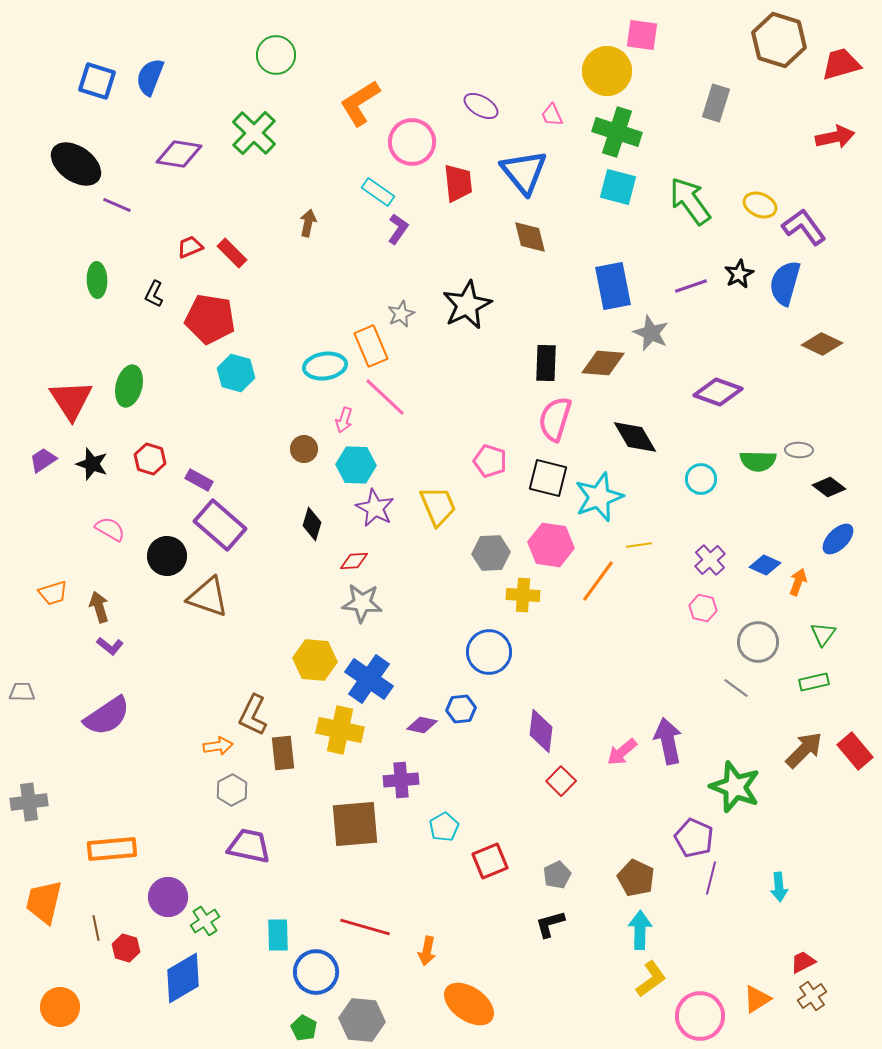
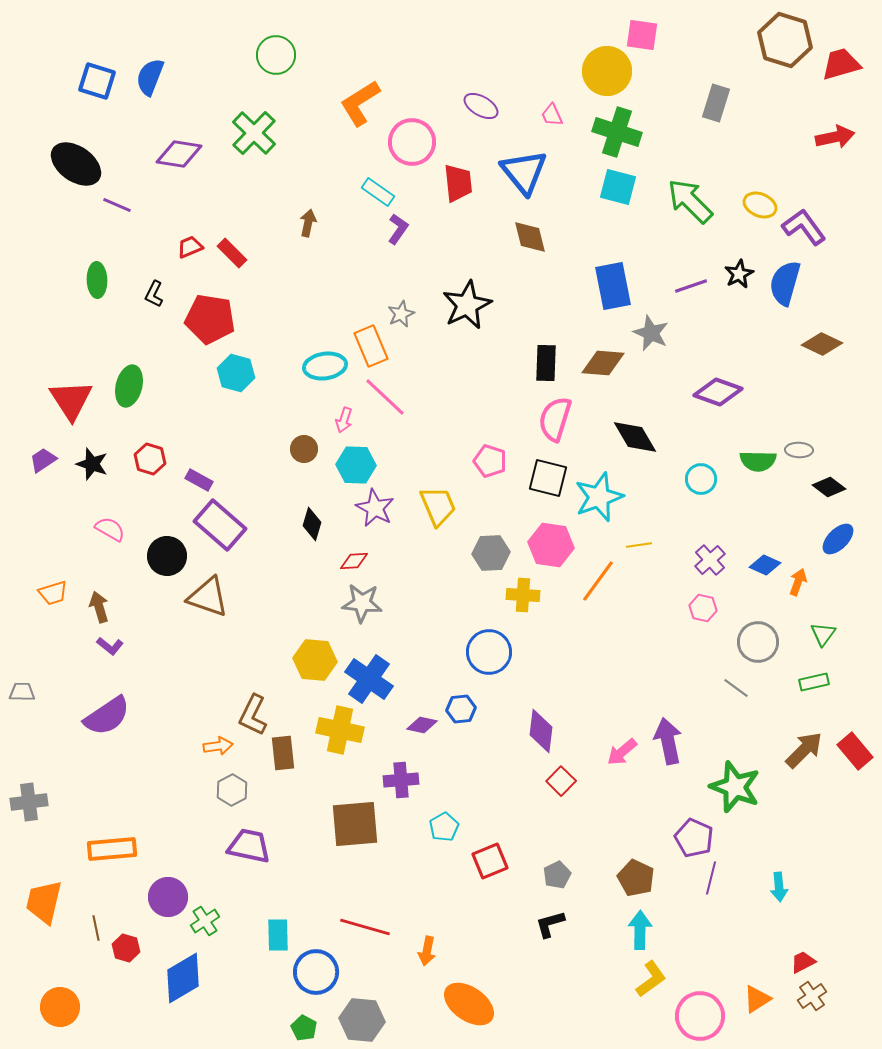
brown hexagon at (779, 40): moved 6 px right
green arrow at (690, 201): rotated 9 degrees counterclockwise
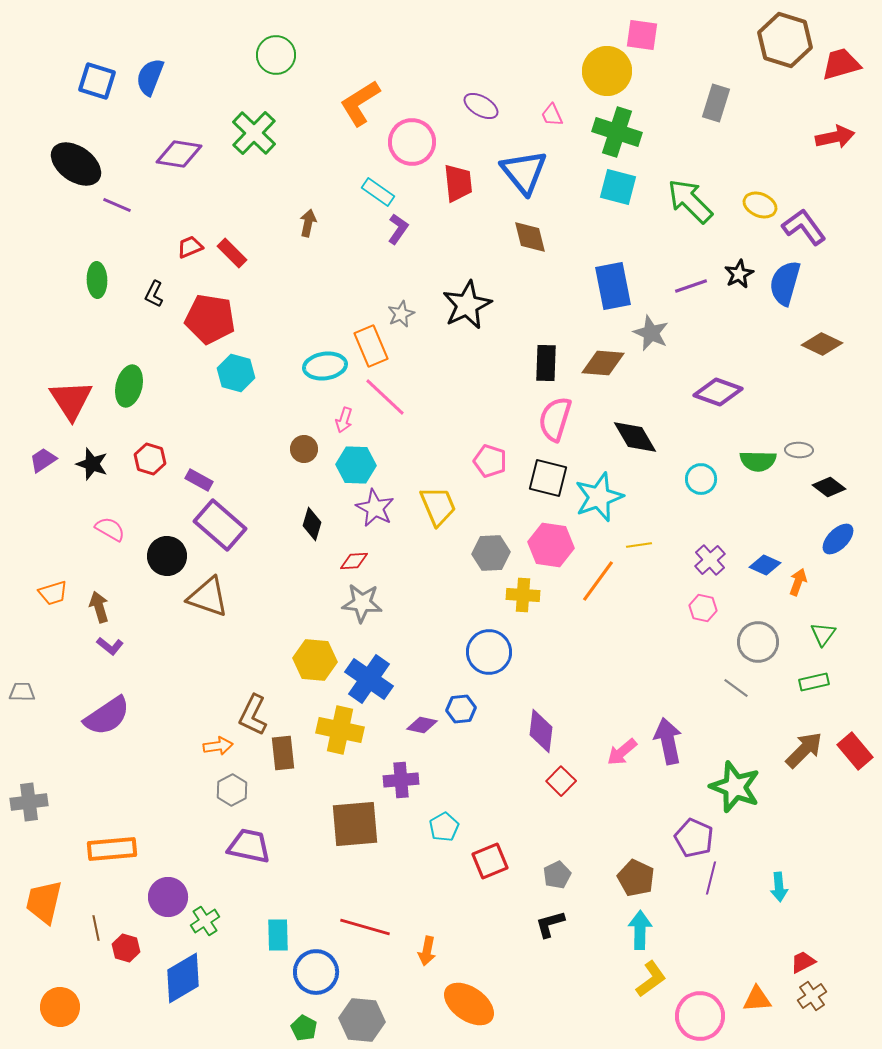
orange triangle at (757, 999): rotated 28 degrees clockwise
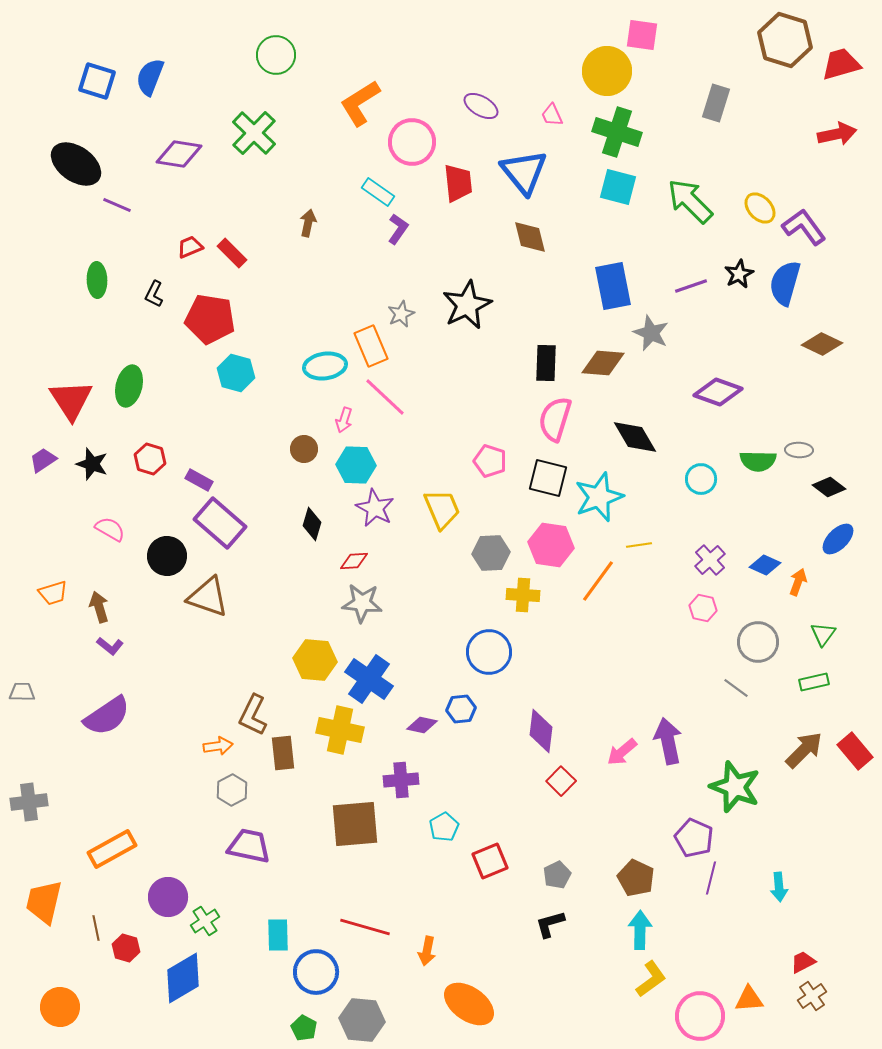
red arrow at (835, 137): moved 2 px right, 3 px up
yellow ellipse at (760, 205): moved 3 px down; rotated 24 degrees clockwise
yellow trapezoid at (438, 506): moved 4 px right, 3 px down
purple rectangle at (220, 525): moved 2 px up
orange rectangle at (112, 849): rotated 24 degrees counterclockwise
orange triangle at (757, 999): moved 8 px left
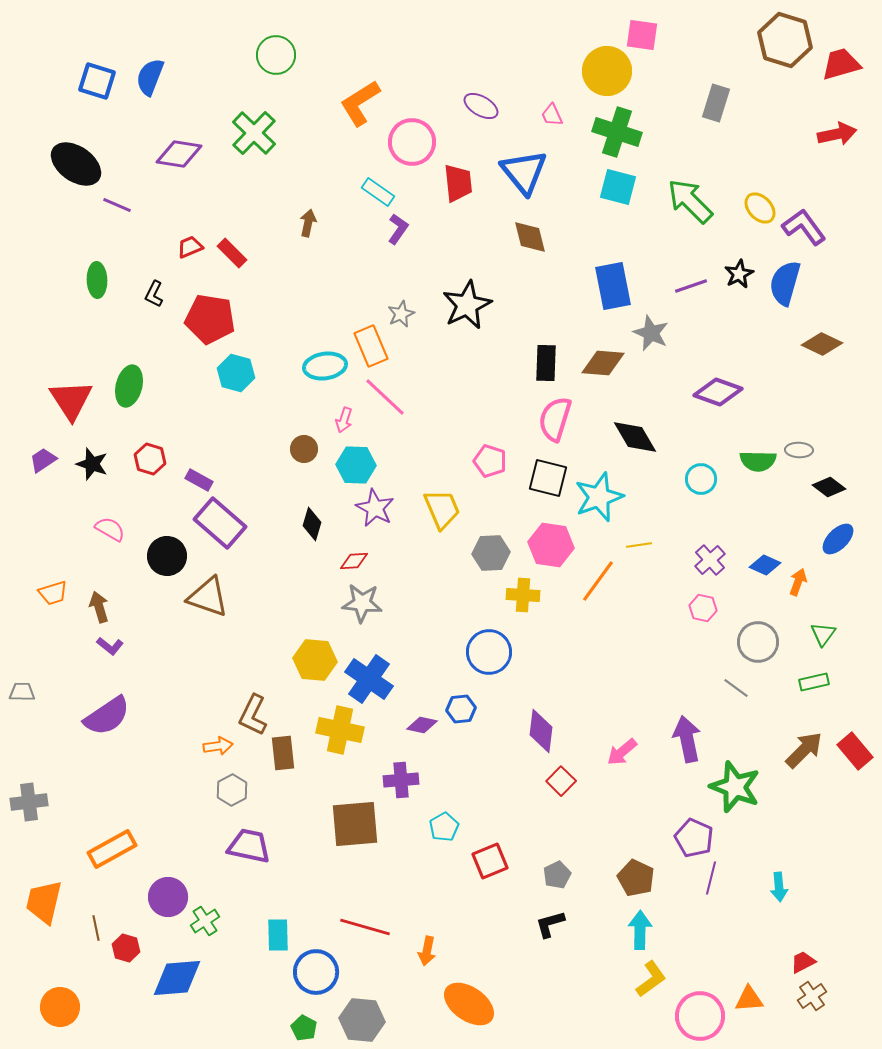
purple arrow at (668, 741): moved 19 px right, 2 px up
blue diamond at (183, 978): moved 6 px left; rotated 26 degrees clockwise
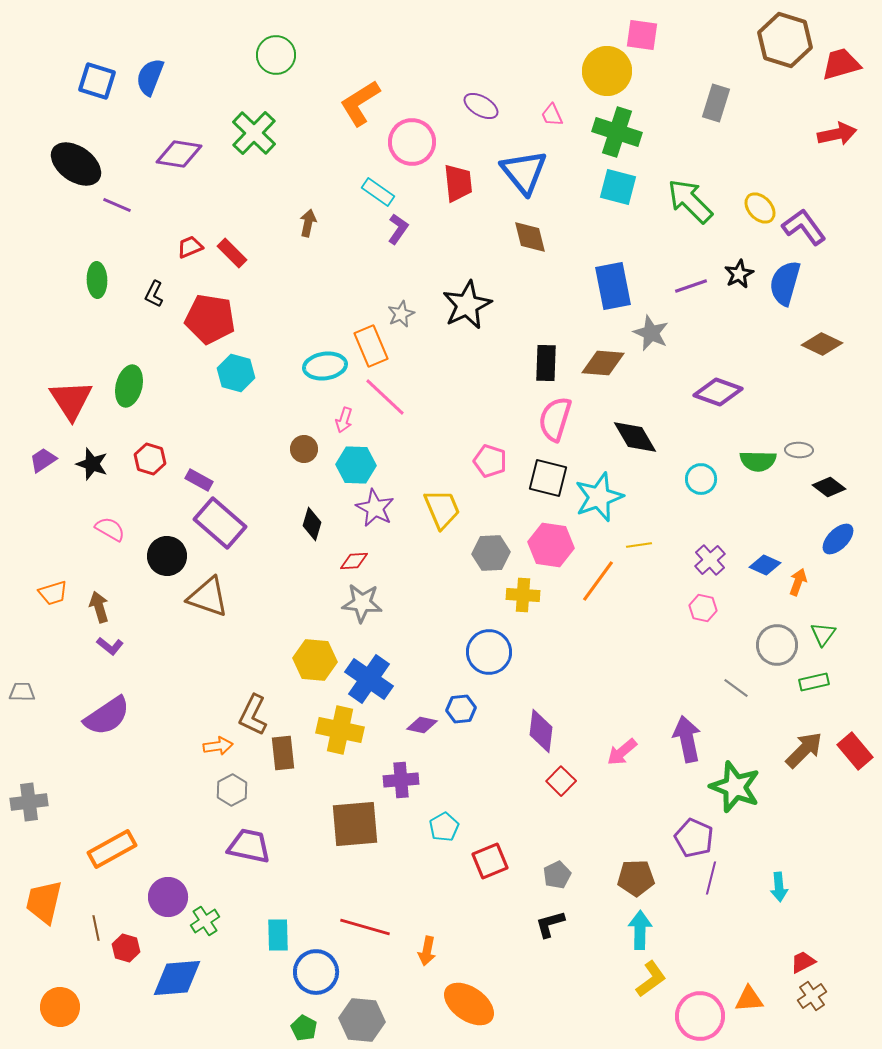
gray circle at (758, 642): moved 19 px right, 3 px down
brown pentagon at (636, 878): rotated 27 degrees counterclockwise
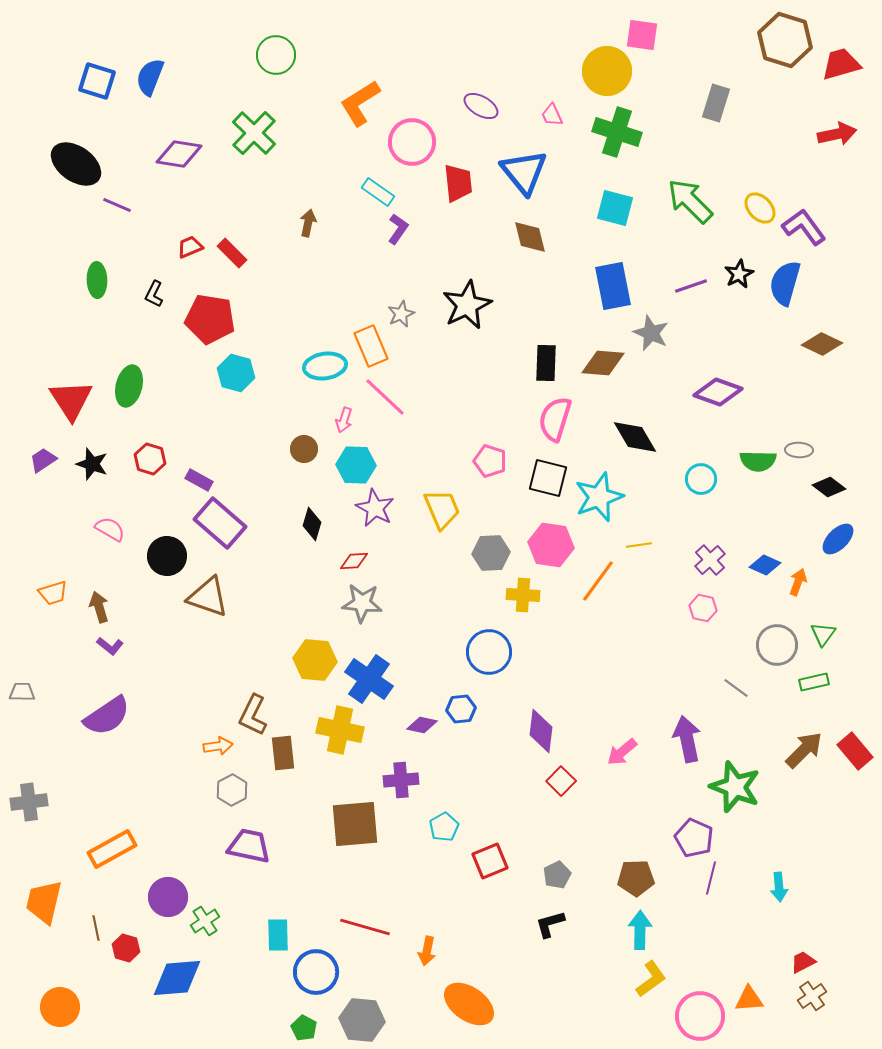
cyan square at (618, 187): moved 3 px left, 21 px down
